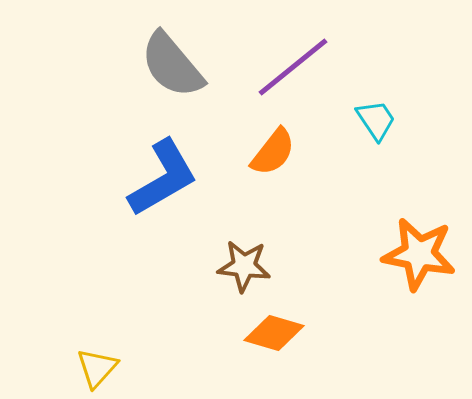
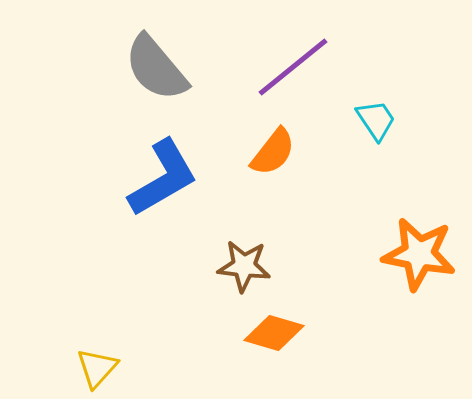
gray semicircle: moved 16 px left, 3 px down
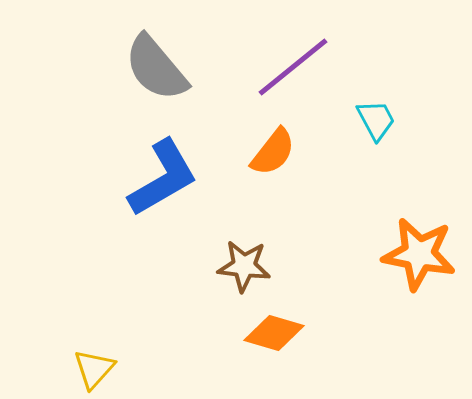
cyan trapezoid: rotated 6 degrees clockwise
yellow triangle: moved 3 px left, 1 px down
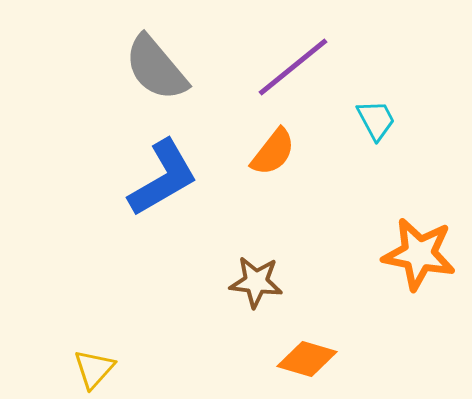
brown star: moved 12 px right, 16 px down
orange diamond: moved 33 px right, 26 px down
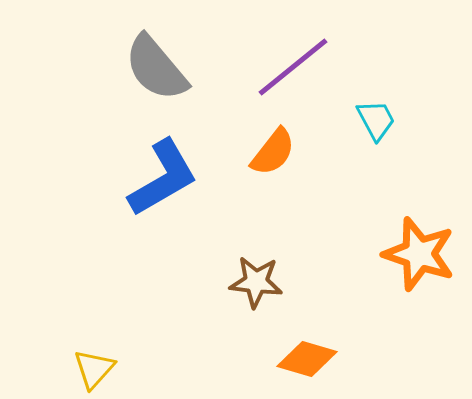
orange star: rotated 8 degrees clockwise
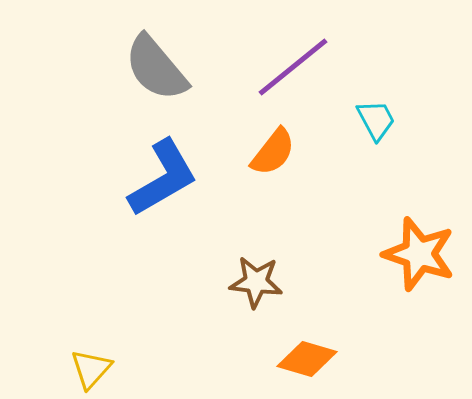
yellow triangle: moved 3 px left
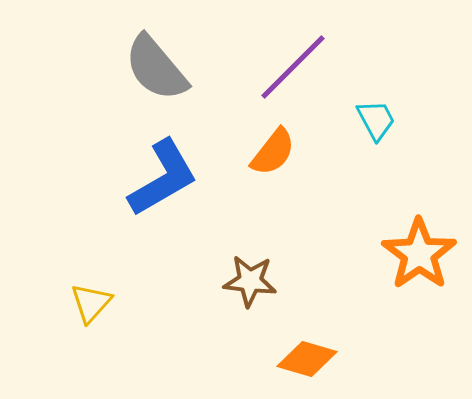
purple line: rotated 6 degrees counterclockwise
orange star: rotated 18 degrees clockwise
brown star: moved 6 px left, 1 px up
yellow triangle: moved 66 px up
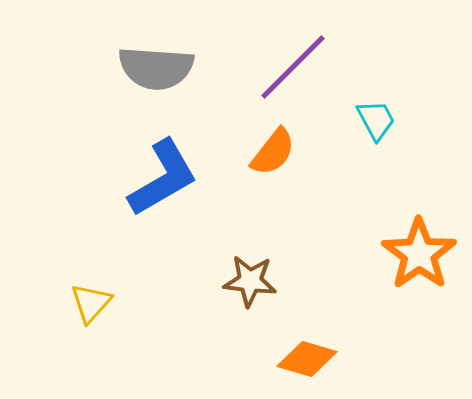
gray semicircle: rotated 46 degrees counterclockwise
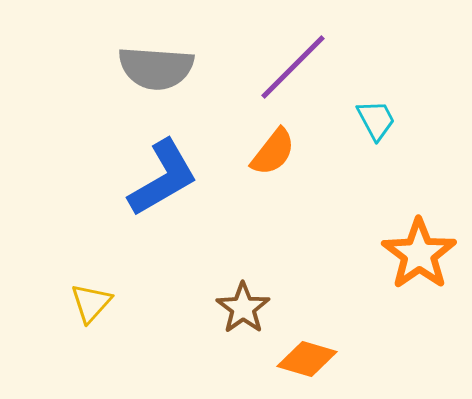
brown star: moved 7 px left, 27 px down; rotated 30 degrees clockwise
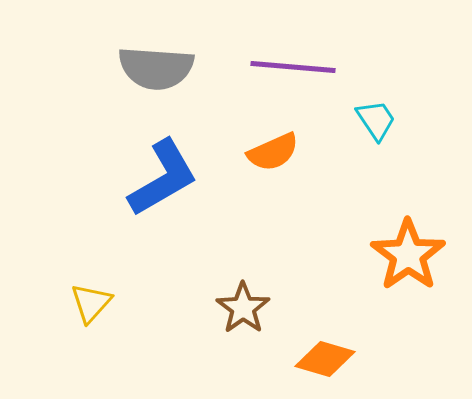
purple line: rotated 50 degrees clockwise
cyan trapezoid: rotated 6 degrees counterclockwise
orange semicircle: rotated 28 degrees clockwise
orange star: moved 11 px left, 1 px down
orange diamond: moved 18 px right
